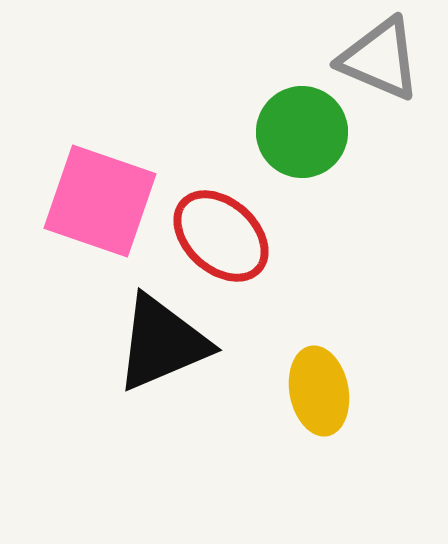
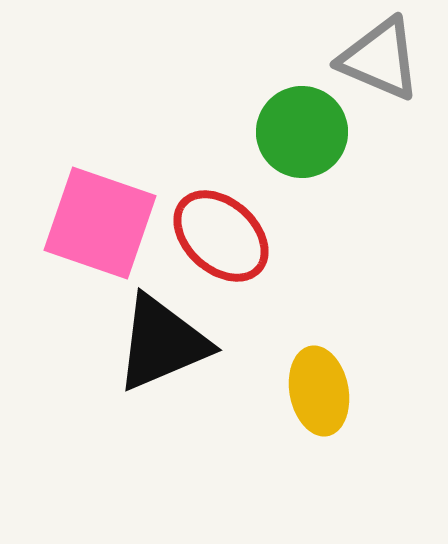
pink square: moved 22 px down
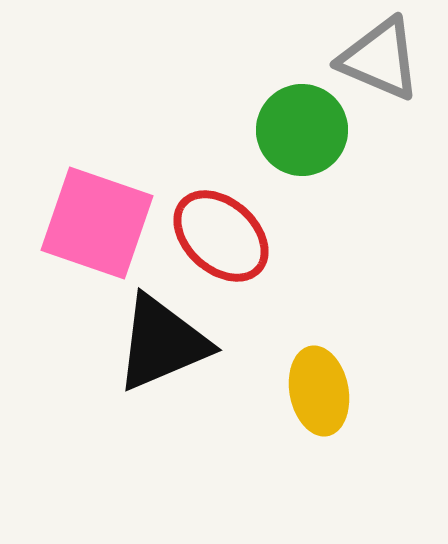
green circle: moved 2 px up
pink square: moved 3 px left
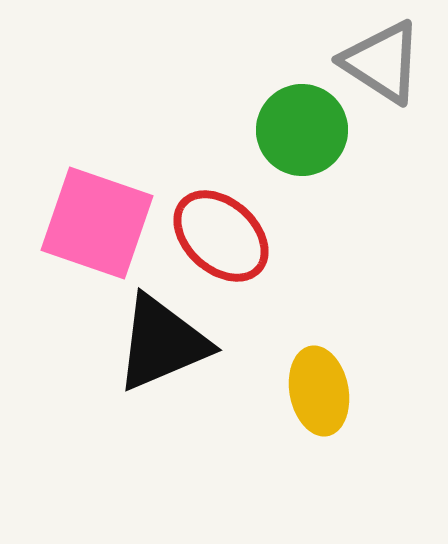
gray triangle: moved 2 px right, 3 px down; rotated 10 degrees clockwise
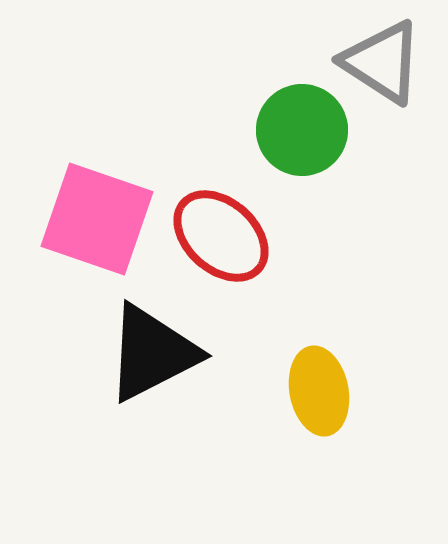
pink square: moved 4 px up
black triangle: moved 10 px left, 10 px down; rotated 4 degrees counterclockwise
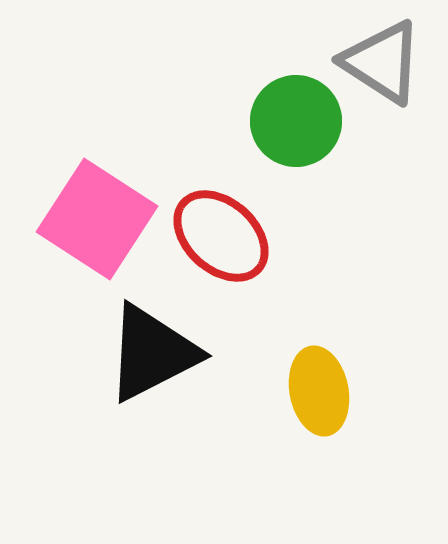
green circle: moved 6 px left, 9 px up
pink square: rotated 14 degrees clockwise
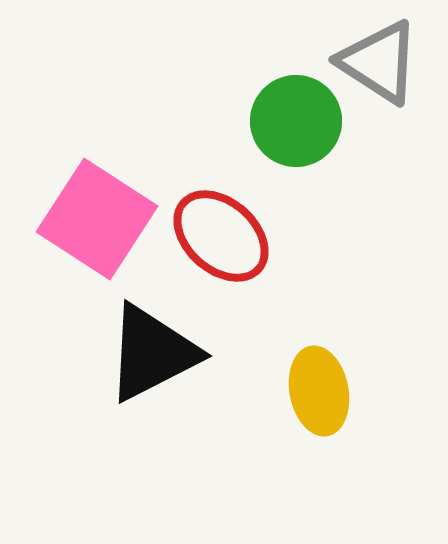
gray triangle: moved 3 px left
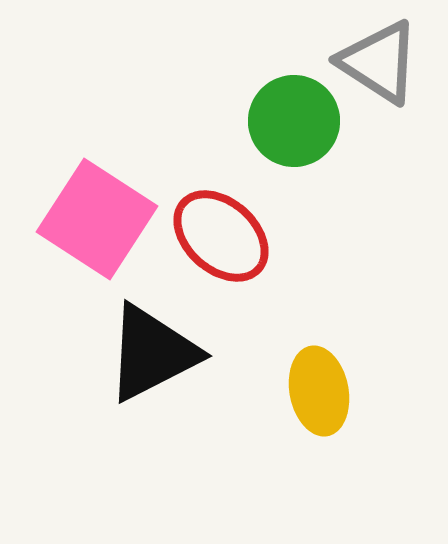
green circle: moved 2 px left
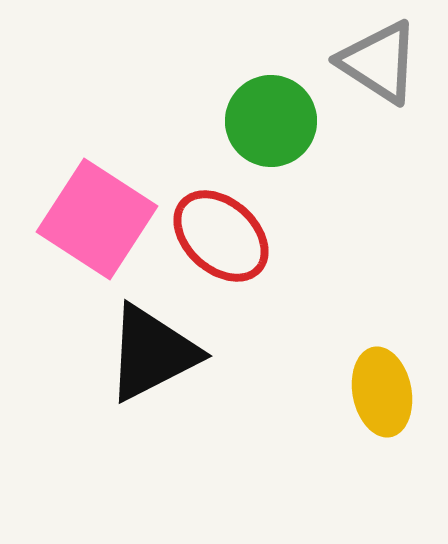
green circle: moved 23 px left
yellow ellipse: moved 63 px right, 1 px down
